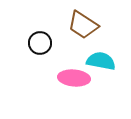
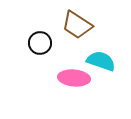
brown trapezoid: moved 6 px left
cyan semicircle: rotated 8 degrees clockwise
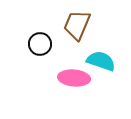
brown trapezoid: rotated 80 degrees clockwise
black circle: moved 1 px down
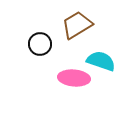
brown trapezoid: rotated 36 degrees clockwise
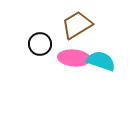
pink ellipse: moved 20 px up
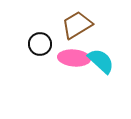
cyan semicircle: rotated 24 degrees clockwise
